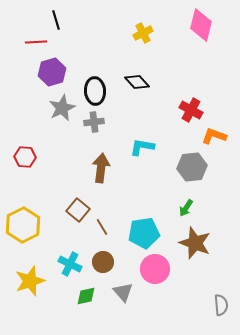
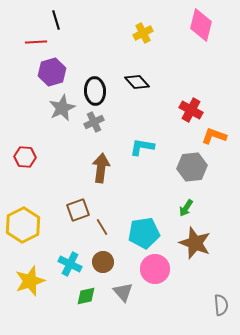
gray cross: rotated 18 degrees counterclockwise
brown square: rotated 30 degrees clockwise
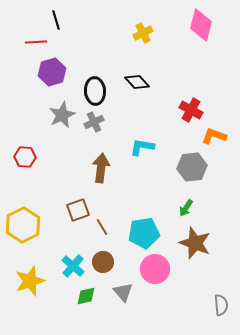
gray star: moved 7 px down
cyan cross: moved 3 px right, 2 px down; rotated 15 degrees clockwise
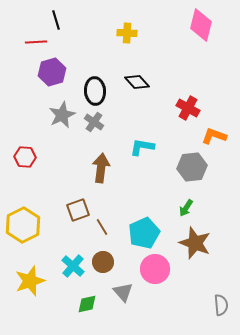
yellow cross: moved 16 px left; rotated 30 degrees clockwise
red cross: moved 3 px left, 2 px up
gray cross: rotated 30 degrees counterclockwise
cyan pentagon: rotated 16 degrees counterclockwise
green diamond: moved 1 px right, 8 px down
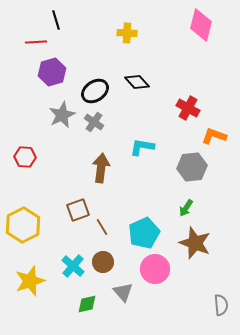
black ellipse: rotated 60 degrees clockwise
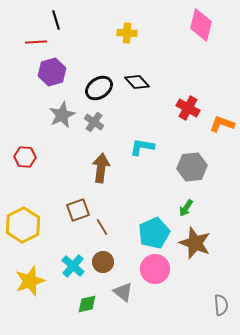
black ellipse: moved 4 px right, 3 px up
orange L-shape: moved 8 px right, 12 px up
cyan pentagon: moved 10 px right
gray triangle: rotated 10 degrees counterclockwise
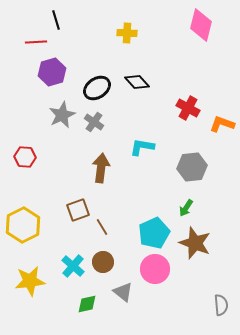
black ellipse: moved 2 px left
yellow star: rotated 12 degrees clockwise
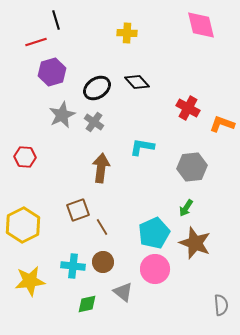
pink diamond: rotated 28 degrees counterclockwise
red line: rotated 15 degrees counterclockwise
cyan cross: rotated 35 degrees counterclockwise
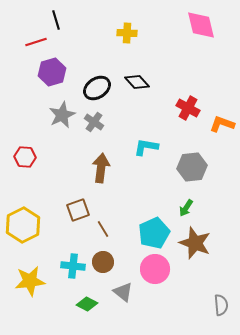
cyan L-shape: moved 4 px right
brown line: moved 1 px right, 2 px down
green diamond: rotated 40 degrees clockwise
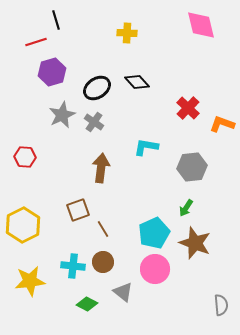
red cross: rotated 15 degrees clockwise
